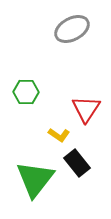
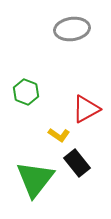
gray ellipse: rotated 20 degrees clockwise
green hexagon: rotated 20 degrees clockwise
red triangle: rotated 28 degrees clockwise
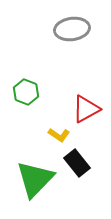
green triangle: rotated 6 degrees clockwise
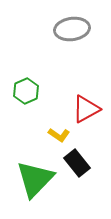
green hexagon: moved 1 px up; rotated 15 degrees clockwise
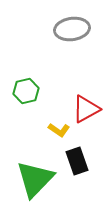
green hexagon: rotated 10 degrees clockwise
yellow L-shape: moved 5 px up
black rectangle: moved 2 px up; rotated 20 degrees clockwise
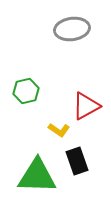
red triangle: moved 3 px up
green triangle: moved 2 px right, 3 px up; rotated 48 degrees clockwise
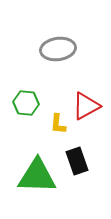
gray ellipse: moved 14 px left, 20 px down
green hexagon: moved 12 px down; rotated 20 degrees clockwise
yellow L-shape: moved 1 px left, 6 px up; rotated 60 degrees clockwise
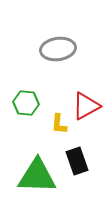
yellow L-shape: moved 1 px right
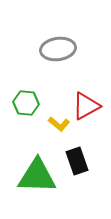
yellow L-shape: rotated 55 degrees counterclockwise
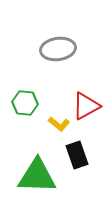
green hexagon: moved 1 px left
black rectangle: moved 6 px up
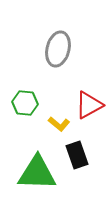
gray ellipse: rotated 68 degrees counterclockwise
red triangle: moved 3 px right, 1 px up
green triangle: moved 3 px up
